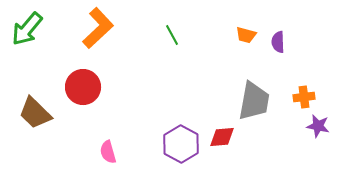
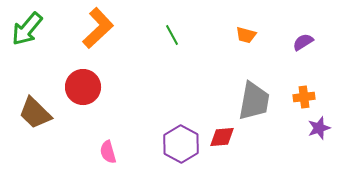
purple semicircle: moved 25 px right; rotated 60 degrees clockwise
purple star: moved 1 px right, 2 px down; rotated 30 degrees counterclockwise
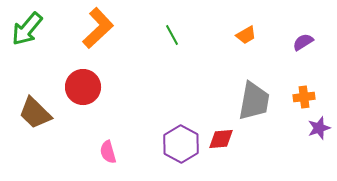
orange trapezoid: rotated 45 degrees counterclockwise
red diamond: moved 1 px left, 2 px down
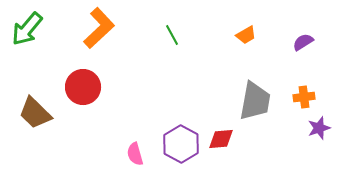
orange L-shape: moved 1 px right
gray trapezoid: moved 1 px right
pink semicircle: moved 27 px right, 2 px down
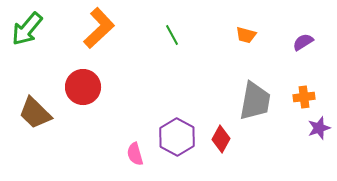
orange trapezoid: rotated 45 degrees clockwise
red diamond: rotated 56 degrees counterclockwise
purple hexagon: moved 4 px left, 7 px up
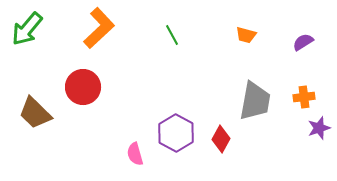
purple hexagon: moved 1 px left, 4 px up
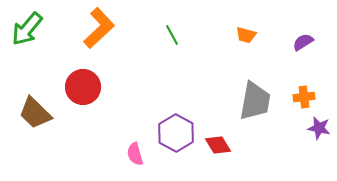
purple star: rotated 30 degrees clockwise
red diamond: moved 3 px left, 6 px down; rotated 60 degrees counterclockwise
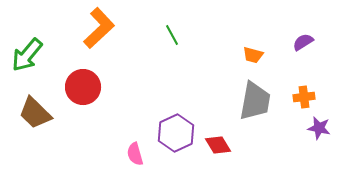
green arrow: moved 26 px down
orange trapezoid: moved 7 px right, 20 px down
purple hexagon: rotated 6 degrees clockwise
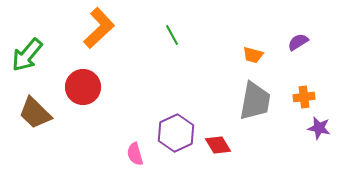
purple semicircle: moved 5 px left
